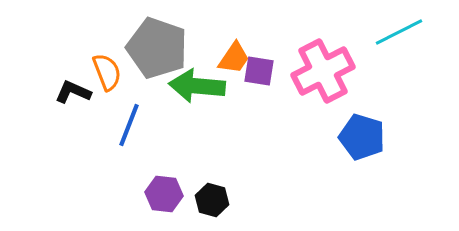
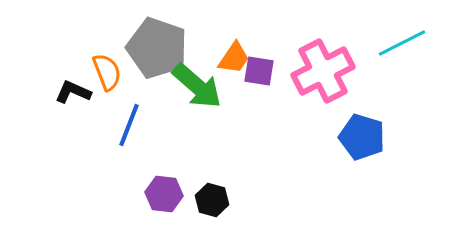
cyan line: moved 3 px right, 11 px down
green arrow: rotated 144 degrees counterclockwise
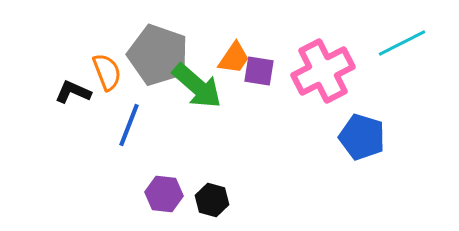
gray pentagon: moved 1 px right, 7 px down
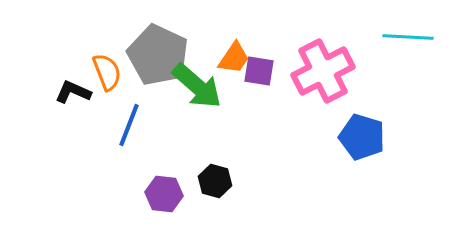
cyan line: moved 6 px right, 6 px up; rotated 30 degrees clockwise
gray pentagon: rotated 6 degrees clockwise
black hexagon: moved 3 px right, 19 px up
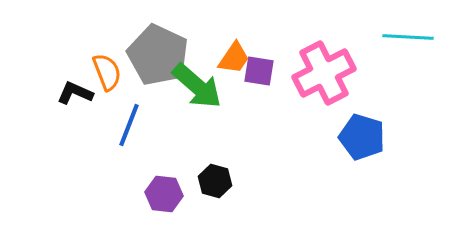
pink cross: moved 1 px right, 2 px down
black L-shape: moved 2 px right, 1 px down
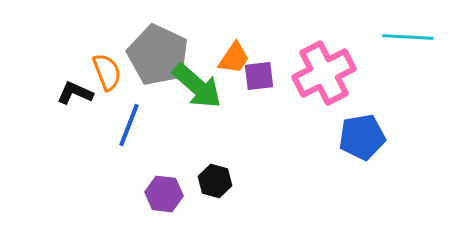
purple square: moved 5 px down; rotated 16 degrees counterclockwise
blue pentagon: rotated 27 degrees counterclockwise
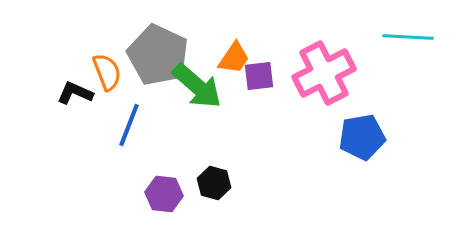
black hexagon: moved 1 px left, 2 px down
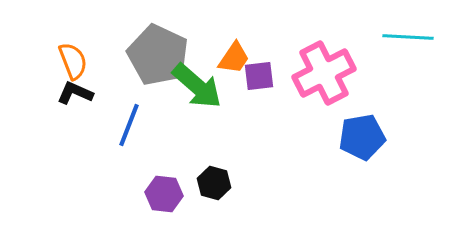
orange semicircle: moved 34 px left, 11 px up
